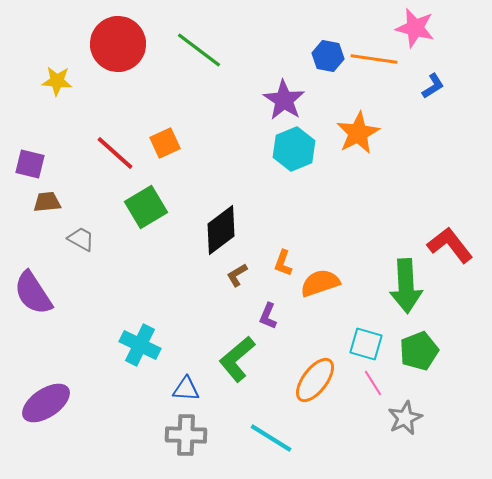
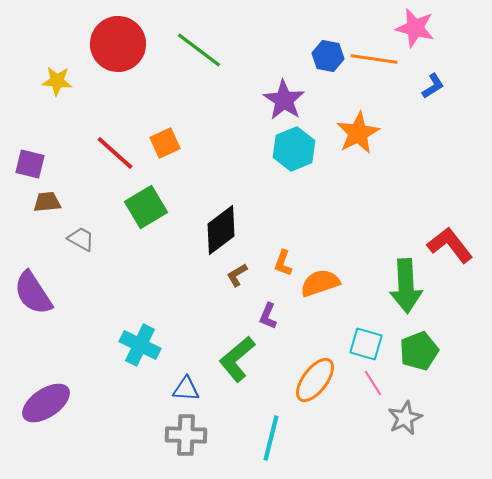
cyan line: rotated 72 degrees clockwise
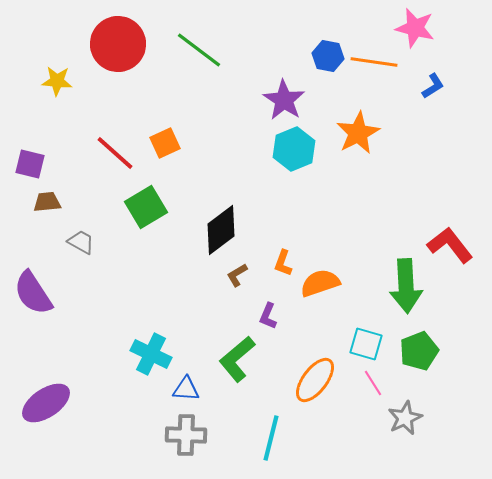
orange line: moved 3 px down
gray trapezoid: moved 3 px down
cyan cross: moved 11 px right, 9 px down
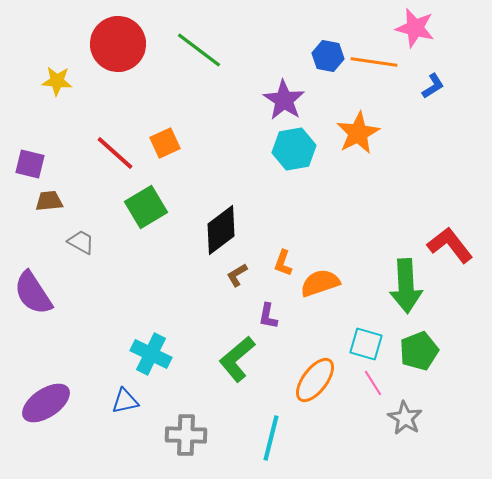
cyan hexagon: rotated 12 degrees clockwise
brown trapezoid: moved 2 px right, 1 px up
purple L-shape: rotated 12 degrees counterclockwise
blue triangle: moved 61 px left, 12 px down; rotated 16 degrees counterclockwise
gray star: rotated 16 degrees counterclockwise
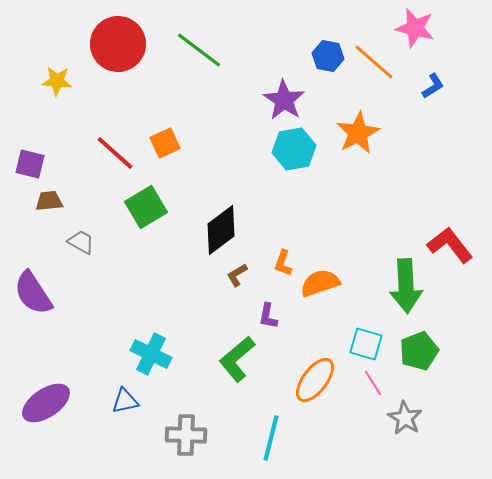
orange line: rotated 33 degrees clockwise
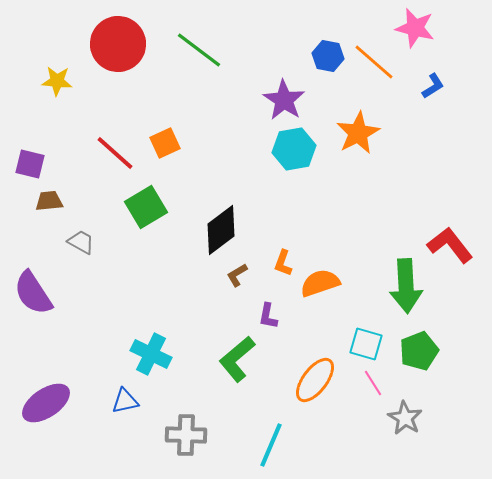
cyan line: moved 7 px down; rotated 9 degrees clockwise
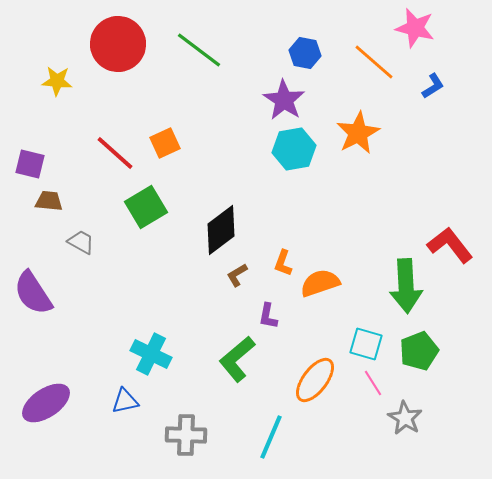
blue hexagon: moved 23 px left, 3 px up
brown trapezoid: rotated 12 degrees clockwise
cyan line: moved 8 px up
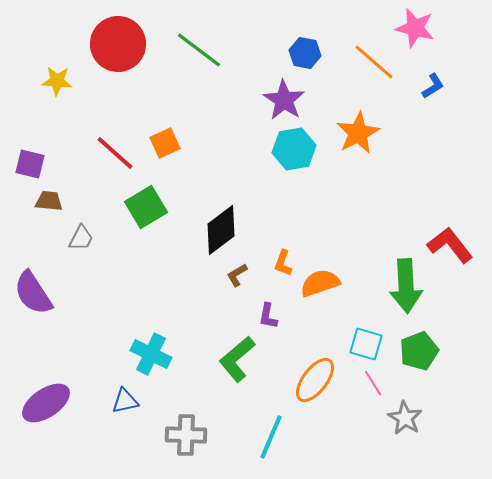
gray trapezoid: moved 4 px up; rotated 88 degrees clockwise
